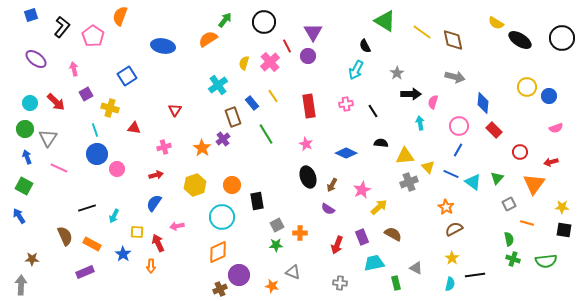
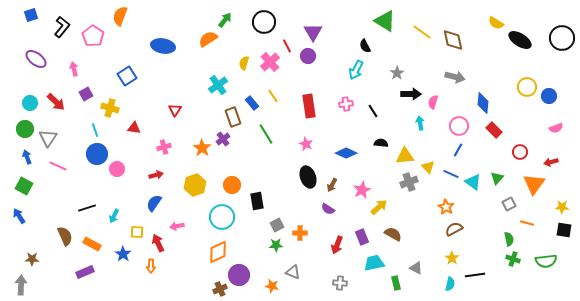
pink line at (59, 168): moved 1 px left, 2 px up
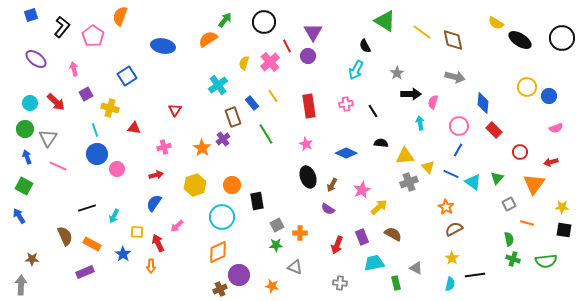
pink arrow at (177, 226): rotated 32 degrees counterclockwise
gray triangle at (293, 272): moved 2 px right, 5 px up
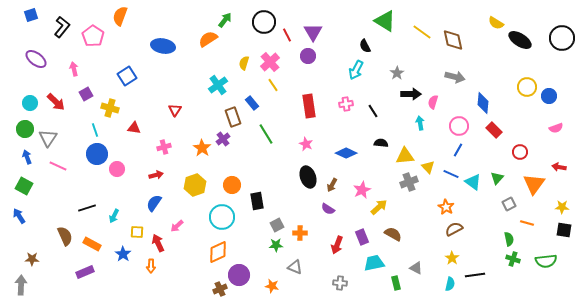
red line at (287, 46): moved 11 px up
yellow line at (273, 96): moved 11 px up
red arrow at (551, 162): moved 8 px right, 5 px down; rotated 24 degrees clockwise
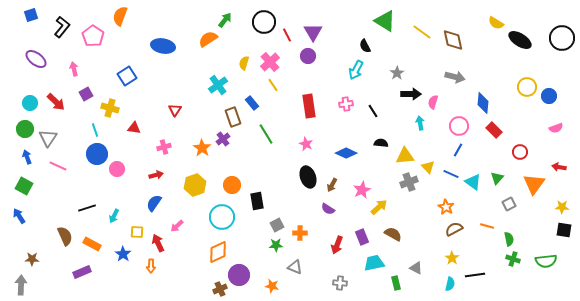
orange line at (527, 223): moved 40 px left, 3 px down
purple rectangle at (85, 272): moved 3 px left
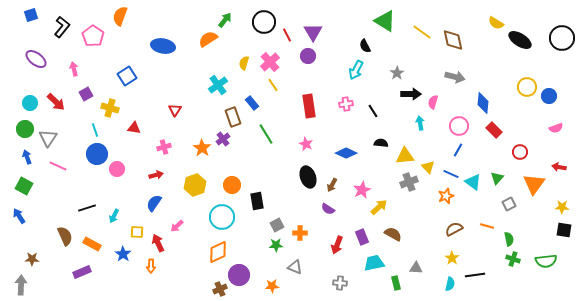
orange star at (446, 207): moved 11 px up; rotated 21 degrees clockwise
gray triangle at (416, 268): rotated 24 degrees counterclockwise
orange star at (272, 286): rotated 16 degrees counterclockwise
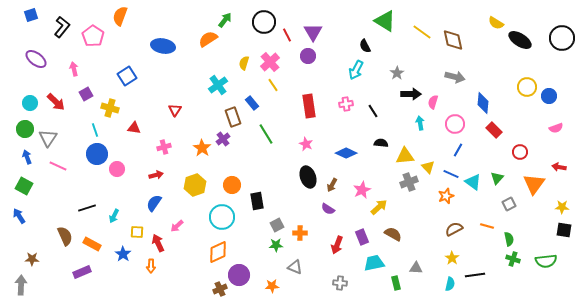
pink circle at (459, 126): moved 4 px left, 2 px up
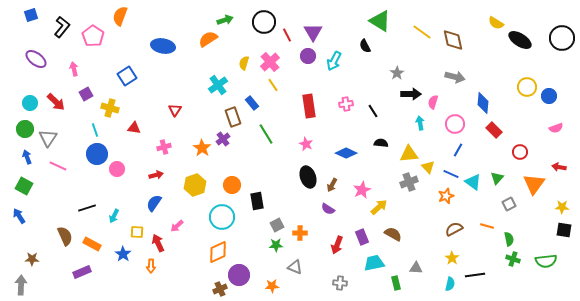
green arrow at (225, 20): rotated 35 degrees clockwise
green triangle at (385, 21): moved 5 px left
cyan arrow at (356, 70): moved 22 px left, 9 px up
yellow triangle at (405, 156): moved 4 px right, 2 px up
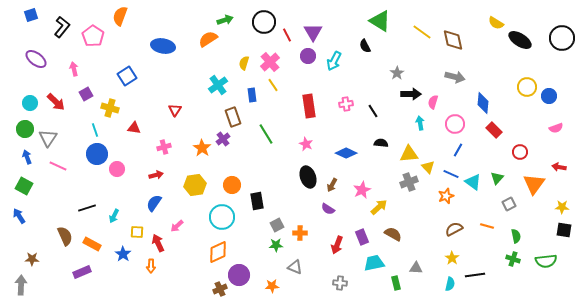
blue rectangle at (252, 103): moved 8 px up; rotated 32 degrees clockwise
yellow hexagon at (195, 185): rotated 10 degrees clockwise
green semicircle at (509, 239): moved 7 px right, 3 px up
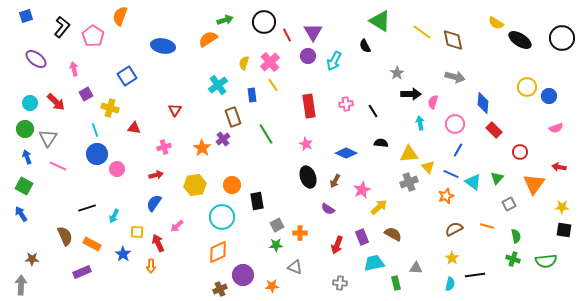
blue square at (31, 15): moved 5 px left, 1 px down
brown arrow at (332, 185): moved 3 px right, 4 px up
blue arrow at (19, 216): moved 2 px right, 2 px up
purple circle at (239, 275): moved 4 px right
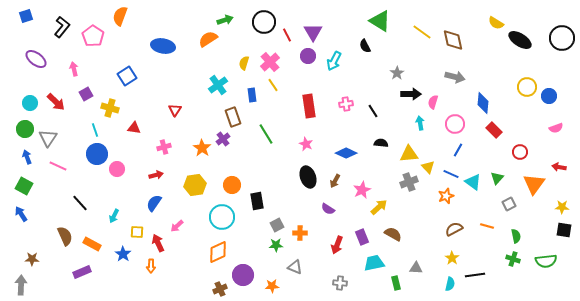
black line at (87, 208): moved 7 px left, 5 px up; rotated 66 degrees clockwise
